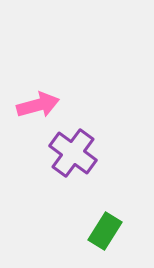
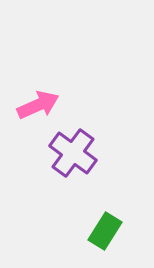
pink arrow: rotated 9 degrees counterclockwise
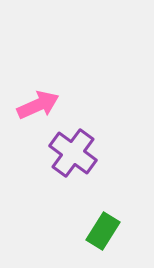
green rectangle: moved 2 px left
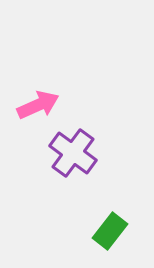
green rectangle: moved 7 px right; rotated 6 degrees clockwise
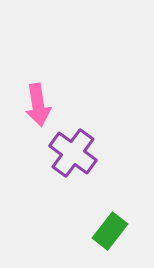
pink arrow: rotated 105 degrees clockwise
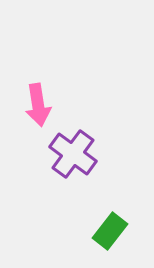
purple cross: moved 1 px down
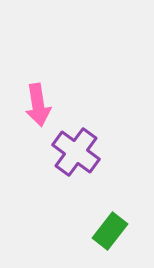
purple cross: moved 3 px right, 2 px up
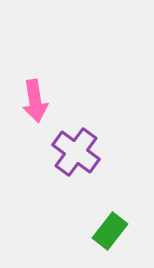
pink arrow: moved 3 px left, 4 px up
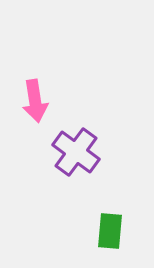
green rectangle: rotated 33 degrees counterclockwise
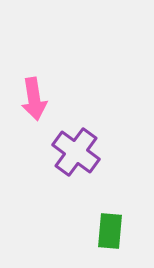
pink arrow: moved 1 px left, 2 px up
